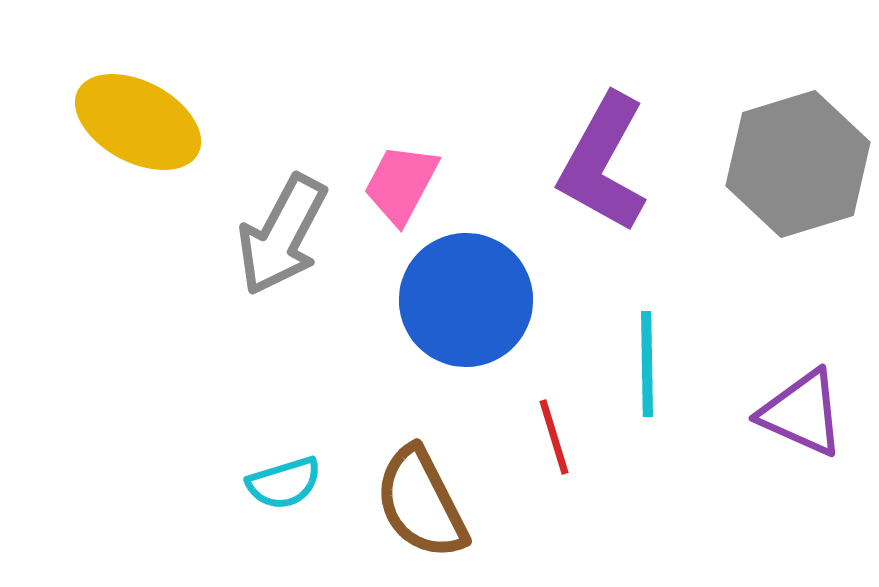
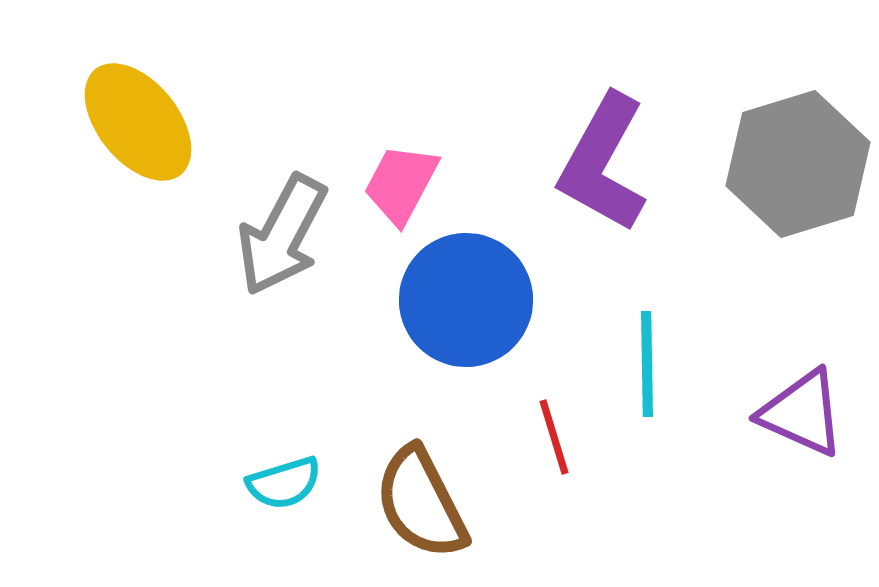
yellow ellipse: rotated 23 degrees clockwise
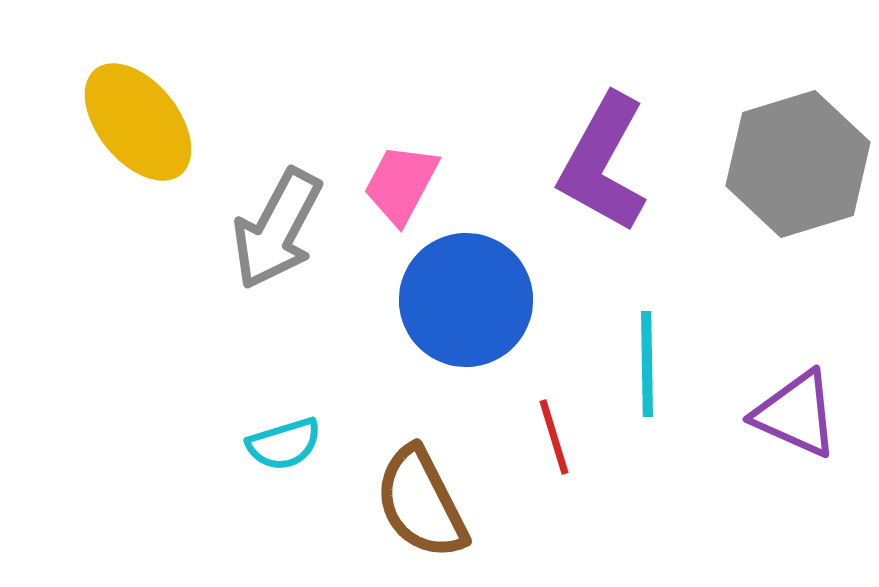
gray arrow: moved 5 px left, 6 px up
purple triangle: moved 6 px left, 1 px down
cyan semicircle: moved 39 px up
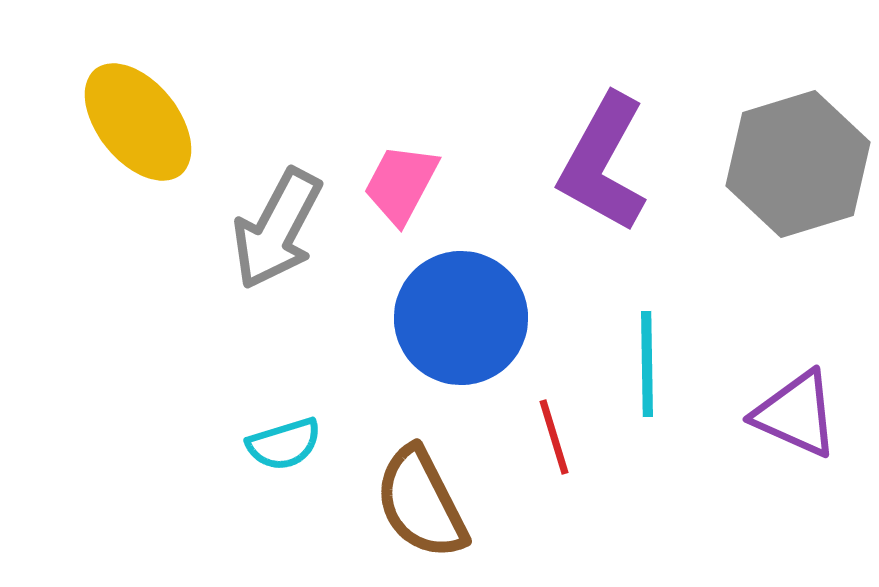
blue circle: moved 5 px left, 18 px down
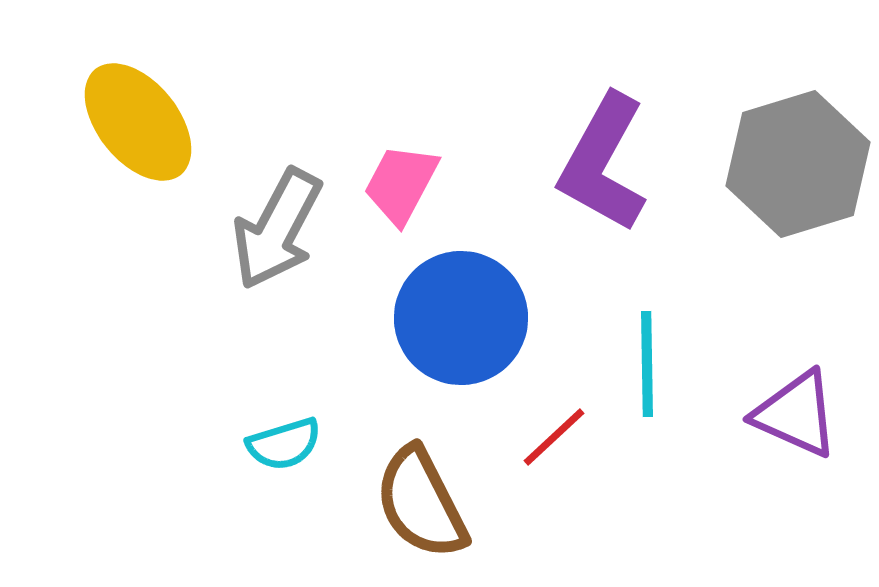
red line: rotated 64 degrees clockwise
